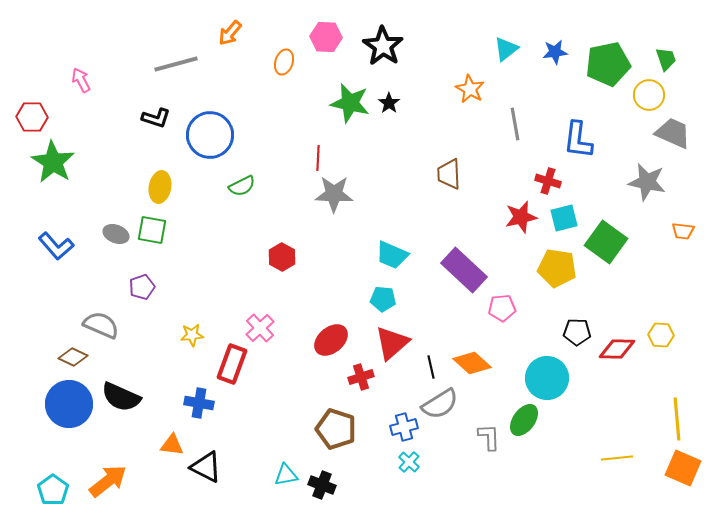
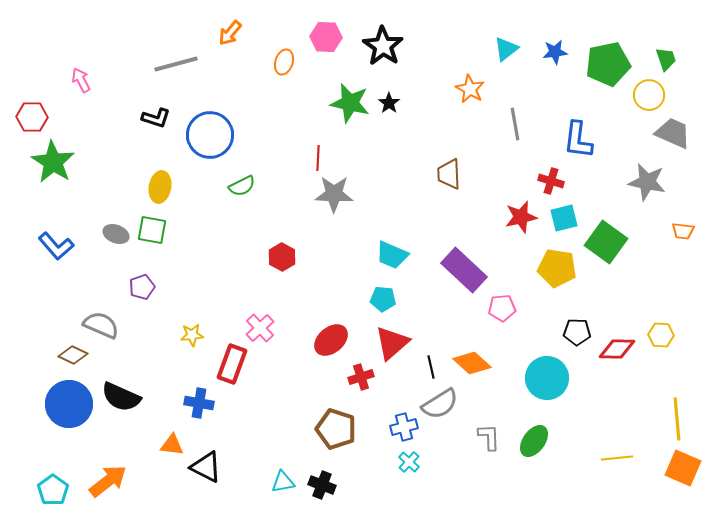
red cross at (548, 181): moved 3 px right
brown diamond at (73, 357): moved 2 px up
green ellipse at (524, 420): moved 10 px right, 21 px down
cyan triangle at (286, 475): moved 3 px left, 7 px down
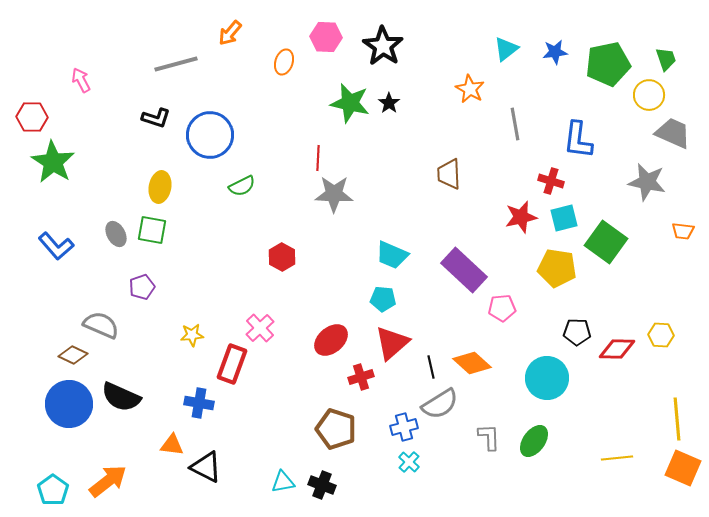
gray ellipse at (116, 234): rotated 40 degrees clockwise
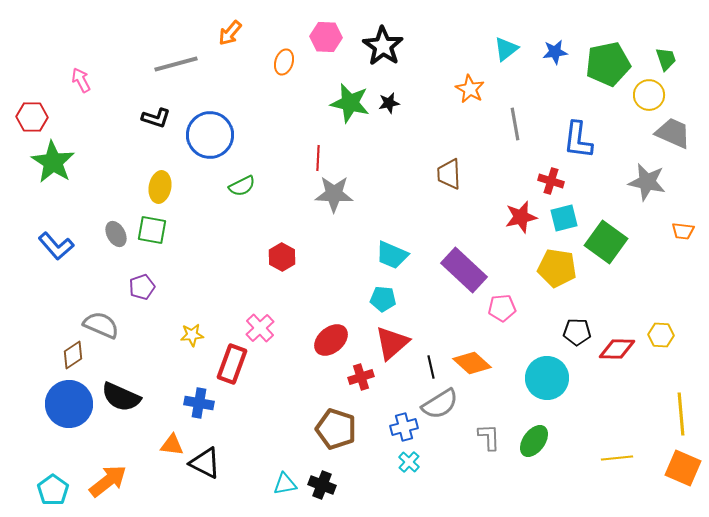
black star at (389, 103): rotated 25 degrees clockwise
brown diamond at (73, 355): rotated 60 degrees counterclockwise
yellow line at (677, 419): moved 4 px right, 5 px up
black triangle at (206, 467): moved 1 px left, 4 px up
cyan triangle at (283, 482): moved 2 px right, 2 px down
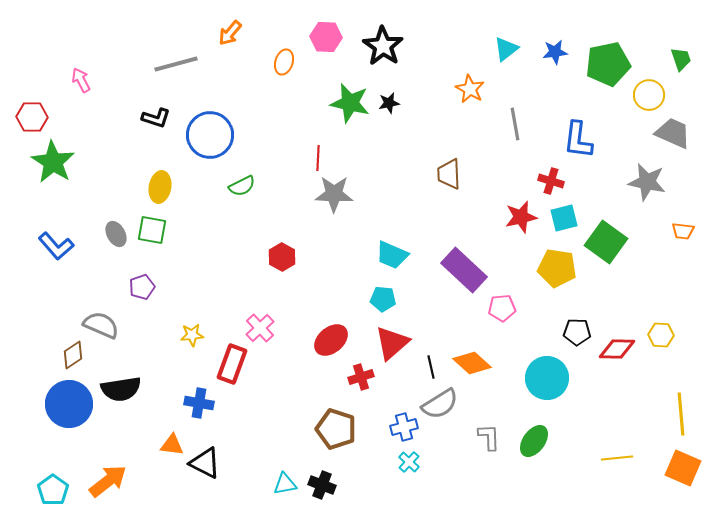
green trapezoid at (666, 59): moved 15 px right
black semicircle at (121, 397): moved 8 px up; rotated 33 degrees counterclockwise
